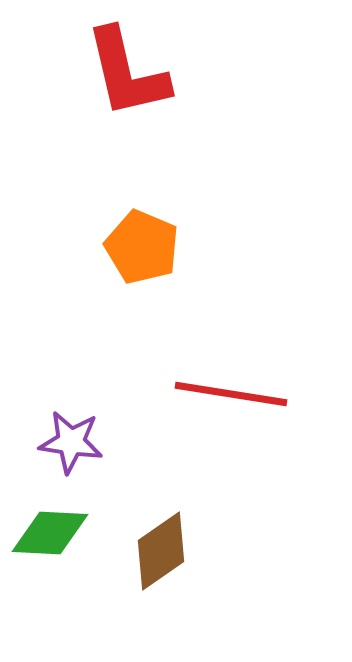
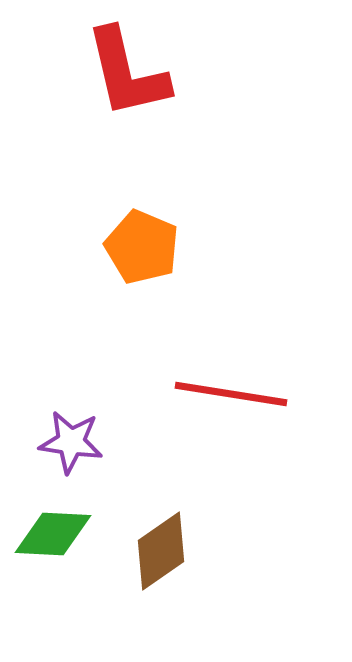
green diamond: moved 3 px right, 1 px down
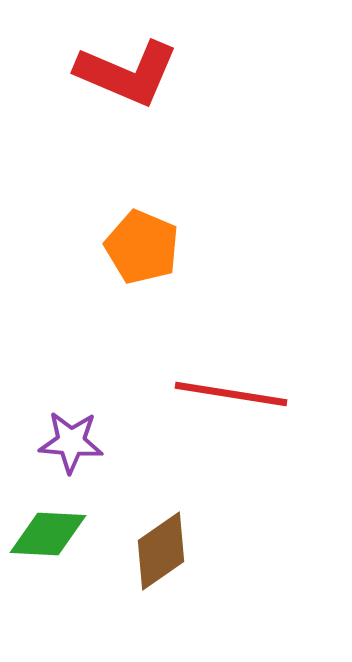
red L-shape: rotated 54 degrees counterclockwise
purple star: rotated 4 degrees counterclockwise
green diamond: moved 5 px left
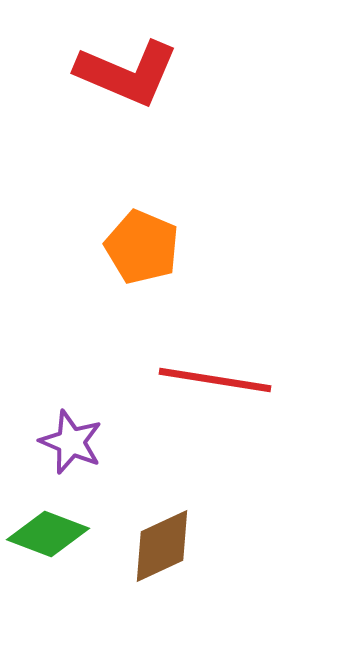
red line: moved 16 px left, 14 px up
purple star: rotated 18 degrees clockwise
green diamond: rotated 18 degrees clockwise
brown diamond: moved 1 px right, 5 px up; rotated 10 degrees clockwise
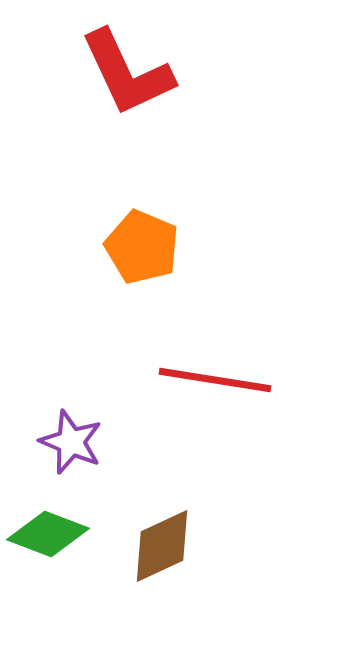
red L-shape: rotated 42 degrees clockwise
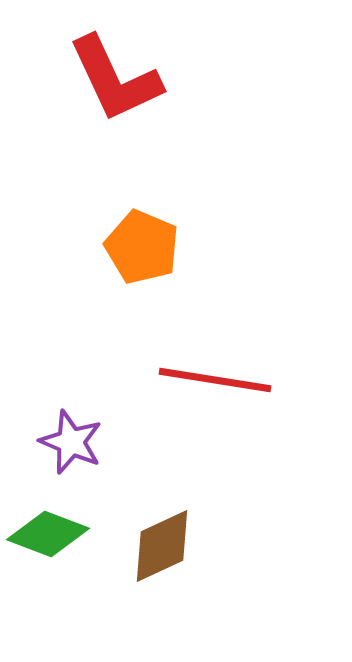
red L-shape: moved 12 px left, 6 px down
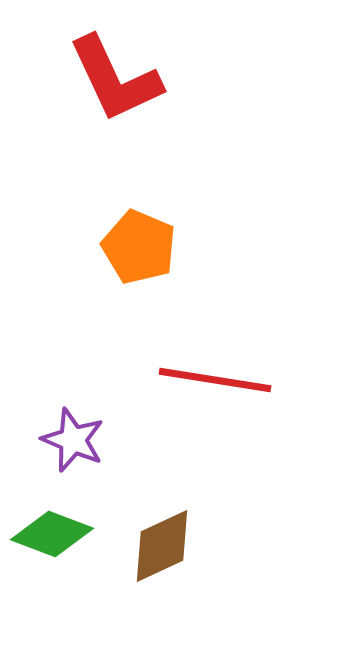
orange pentagon: moved 3 px left
purple star: moved 2 px right, 2 px up
green diamond: moved 4 px right
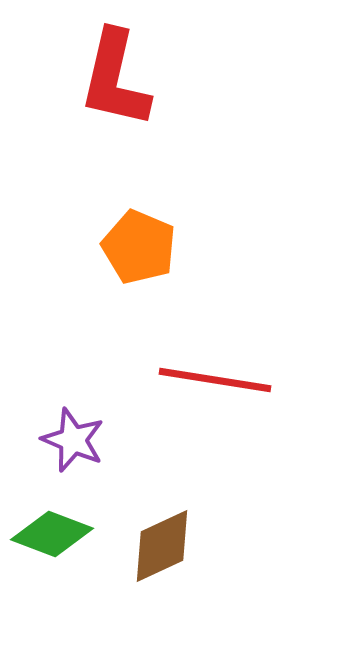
red L-shape: rotated 38 degrees clockwise
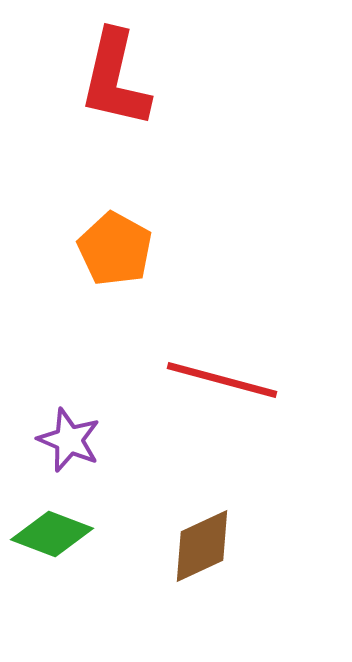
orange pentagon: moved 24 px left, 2 px down; rotated 6 degrees clockwise
red line: moved 7 px right; rotated 6 degrees clockwise
purple star: moved 4 px left
brown diamond: moved 40 px right
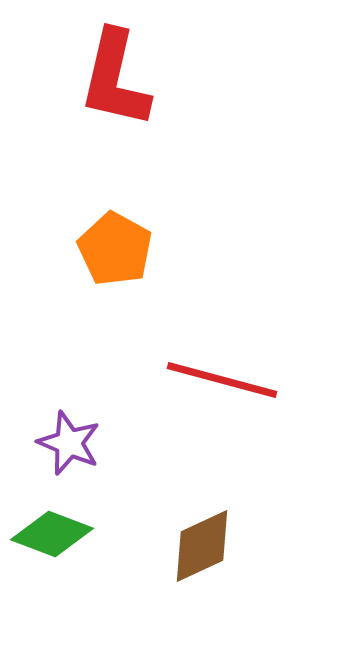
purple star: moved 3 px down
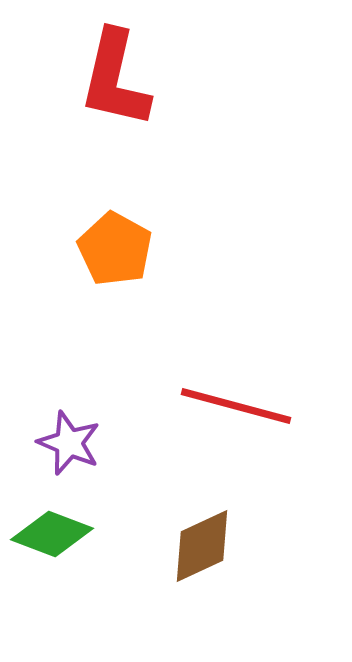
red line: moved 14 px right, 26 px down
